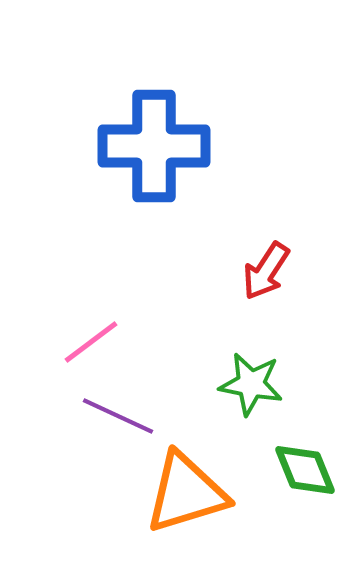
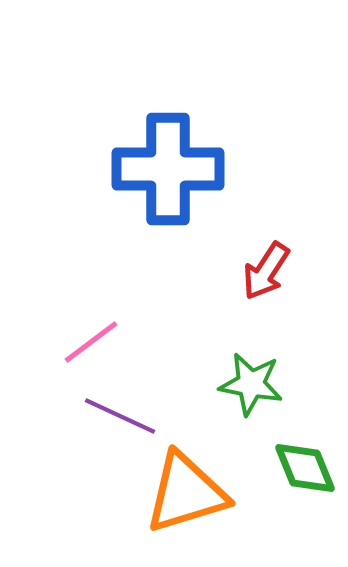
blue cross: moved 14 px right, 23 px down
purple line: moved 2 px right
green diamond: moved 2 px up
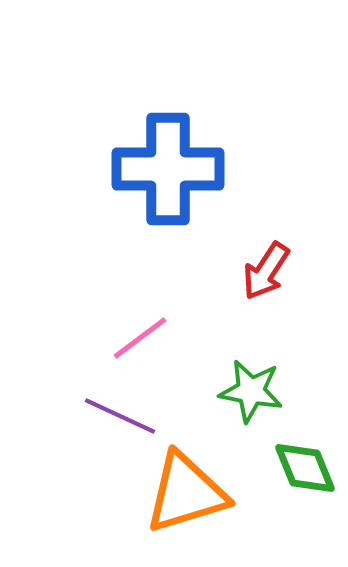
pink line: moved 49 px right, 4 px up
green star: moved 7 px down
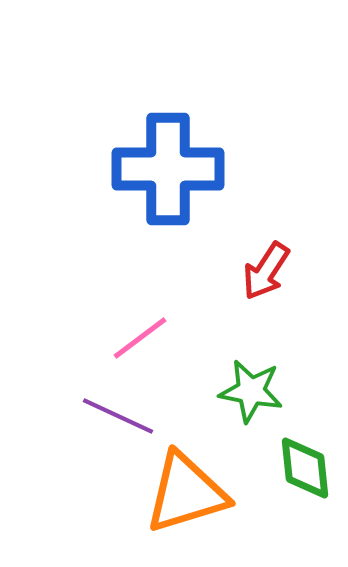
purple line: moved 2 px left
green diamond: rotated 16 degrees clockwise
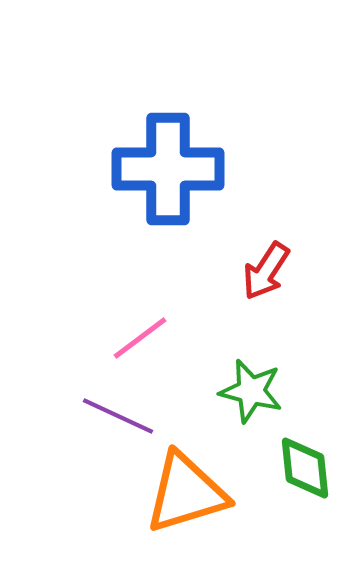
green star: rotated 4 degrees clockwise
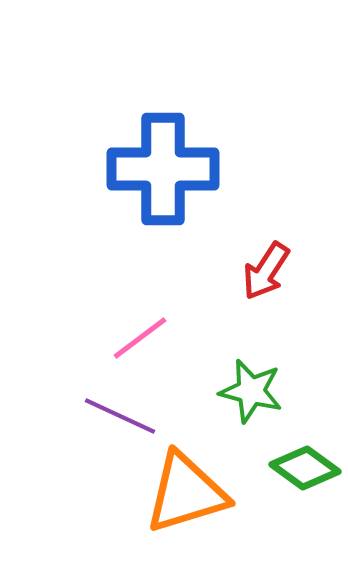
blue cross: moved 5 px left
purple line: moved 2 px right
green diamond: rotated 48 degrees counterclockwise
